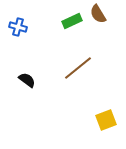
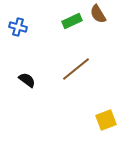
brown line: moved 2 px left, 1 px down
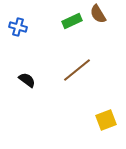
brown line: moved 1 px right, 1 px down
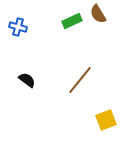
brown line: moved 3 px right, 10 px down; rotated 12 degrees counterclockwise
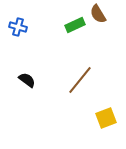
green rectangle: moved 3 px right, 4 px down
yellow square: moved 2 px up
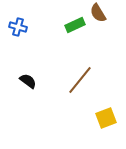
brown semicircle: moved 1 px up
black semicircle: moved 1 px right, 1 px down
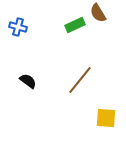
yellow square: rotated 25 degrees clockwise
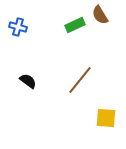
brown semicircle: moved 2 px right, 2 px down
